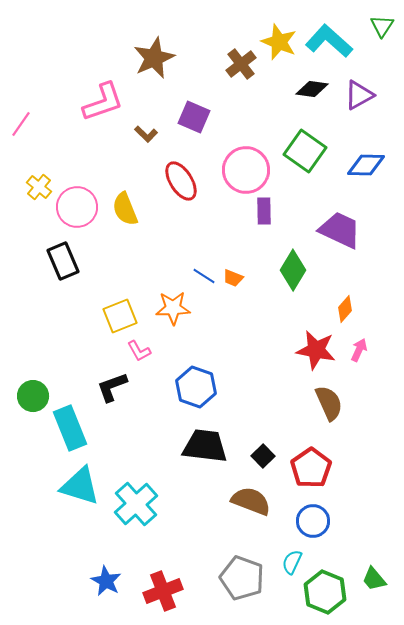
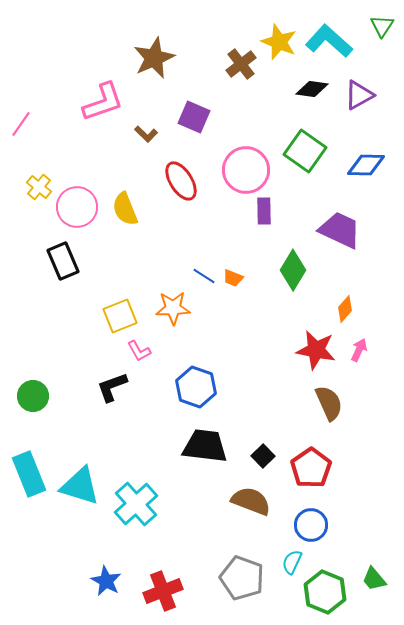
cyan rectangle at (70, 428): moved 41 px left, 46 px down
blue circle at (313, 521): moved 2 px left, 4 px down
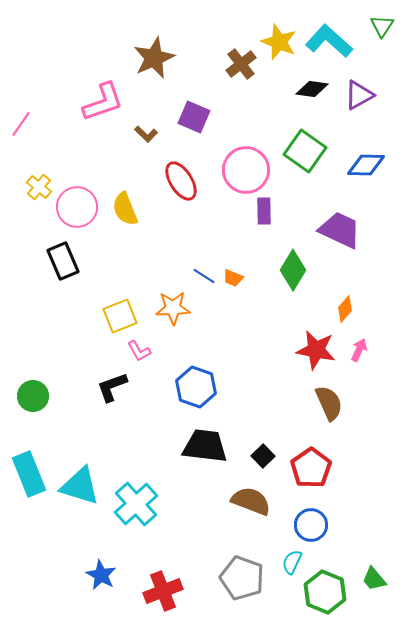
blue star at (106, 581): moved 5 px left, 6 px up
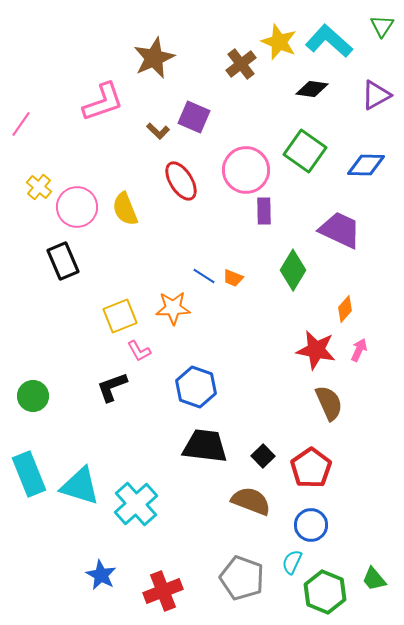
purple triangle at (359, 95): moved 17 px right
brown L-shape at (146, 134): moved 12 px right, 3 px up
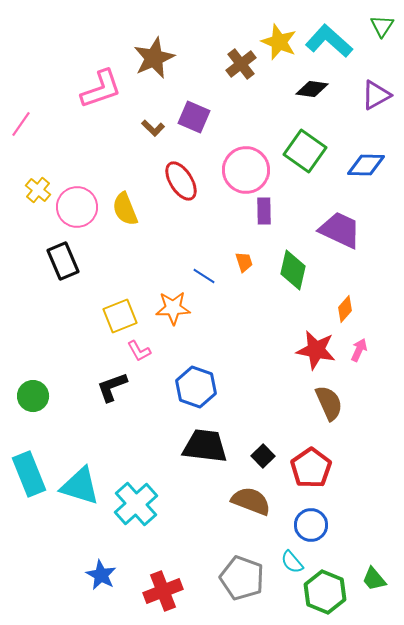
pink L-shape at (103, 102): moved 2 px left, 13 px up
brown L-shape at (158, 131): moved 5 px left, 3 px up
yellow cross at (39, 187): moved 1 px left, 3 px down
green diamond at (293, 270): rotated 18 degrees counterclockwise
orange trapezoid at (233, 278): moved 11 px right, 16 px up; rotated 130 degrees counterclockwise
cyan semicircle at (292, 562): rotated 65 degrees counterclockwise
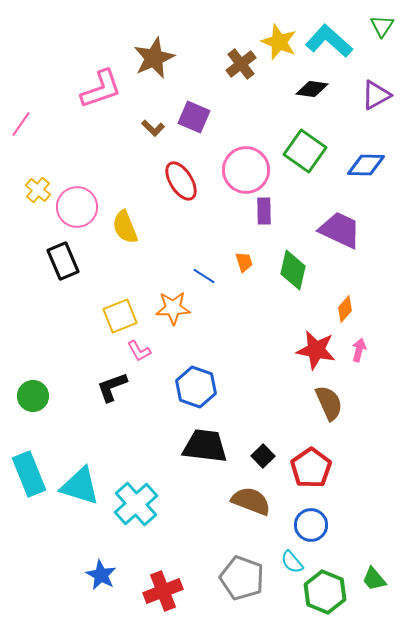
yellow semicircle at (125, 209): moved 18 px down
pink arrow at (359, 350): rotated 10 degrees counterclockwise
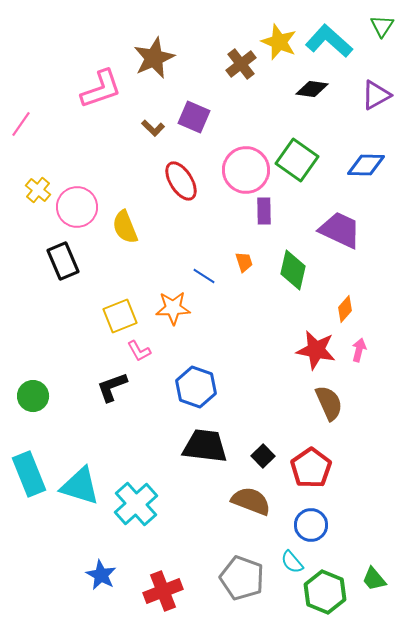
green square at (305, 151): moved 8 px left, 9 px down
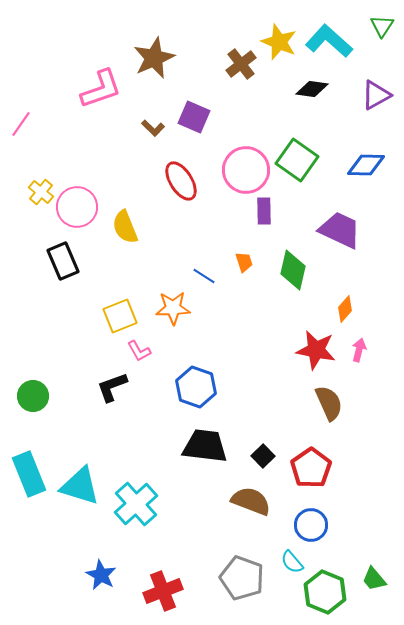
yellow cross at (38, 190): moved 3 px right, 2 px down
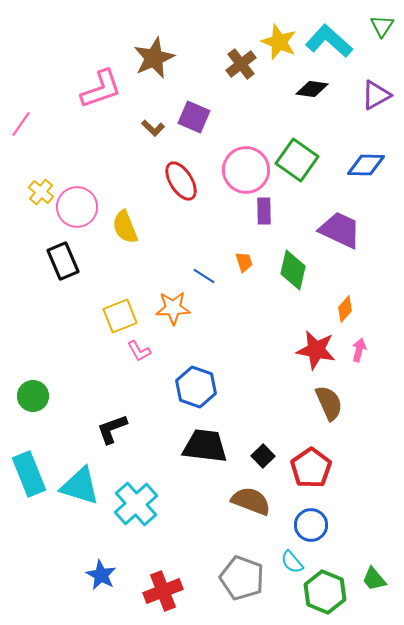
black L-shape at (112, 387): moved 42 px down
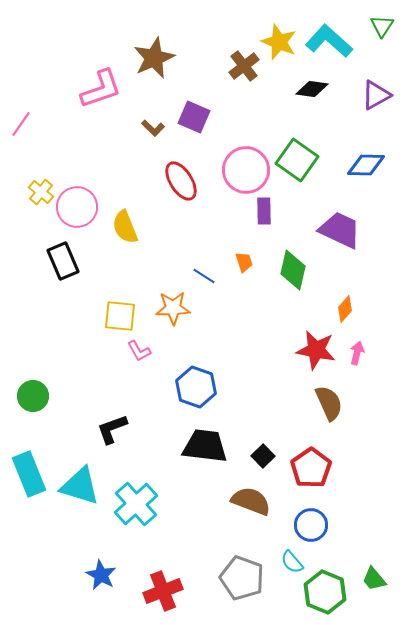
brown cross at (241, 64): moved 3 px right, 2 px down
yellow square at (120, 316): rotated 28 degrees clockwise
pink arrow at (359, 350): moved 2 px left, 3 px down
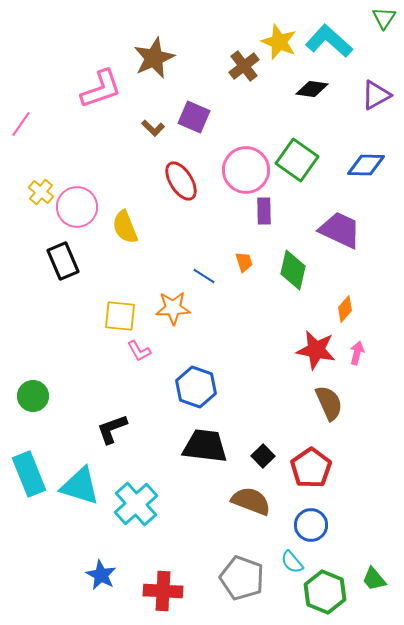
green triangle at (382, 26): moved 2 px right, 8 px up
red cross at (163, 591): rotated 24 degrees clockwise
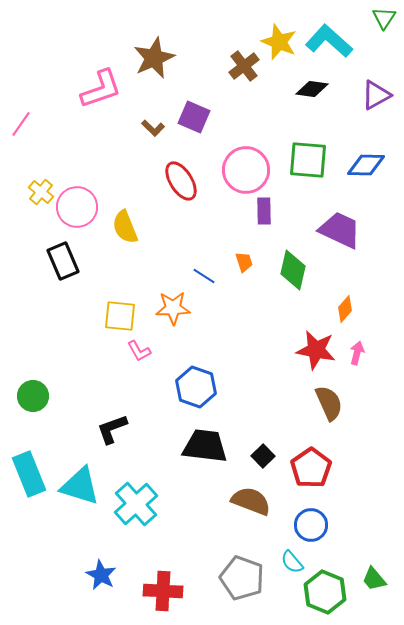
green square at (297, 160): moved 11 px right; rotated 30 degrees counterclockwise
